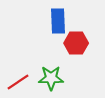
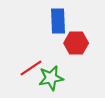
green star: rotated 10 degrees counterclockwise
red line: moved 13 px right, 14 px up
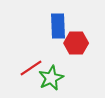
blue rectangle: moved 5 px down
green star: rotated 15 degrees counterclockwise
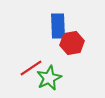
red hexagon: moved 4 px left; rotated 10 degrees counterclockwise
green star: moved 2 px left
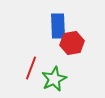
red line: rotated 35 degrees counterclockwise
green star: moved 5 px right, 1 px down
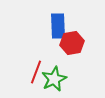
red line: moved 5 px right, 4 px down
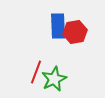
red hexagon: moved 3 px right, 11 px up
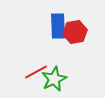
red line: rotated 40 degrees clockwise
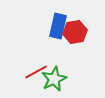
blue rectangle: rotated 15 degrees clockwise
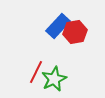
blue rectangle: rotated 30 degrees clockwise
red line: rotated 35 degrees counterclockwise
